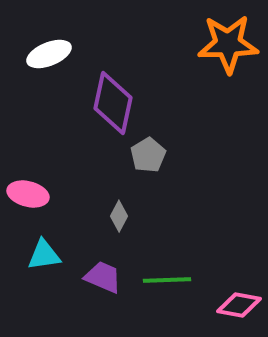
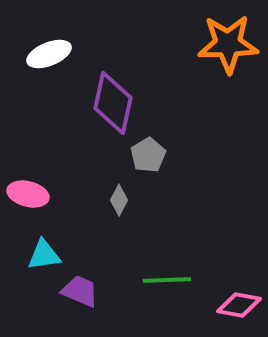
gray diamond: moved 16 px up
purple trapezoid: moved 23 px left, 14 px down
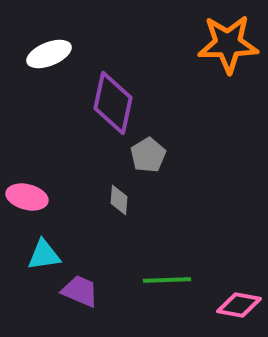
pink ellipse: moved 1 px left, 3 px down
gray diamond: rotated 24 degrees counterclockwise
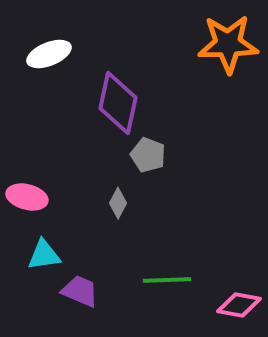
purple diamond: moved 5 px right
gray pentagon: rotated 20 degrees counterclockwise
gray diamond: moved 1 px left, 3 px down; rotated 24 degrees clockwise
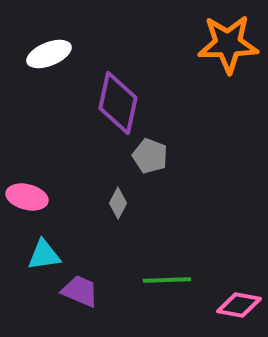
gray pentagon: moved 2 px right, 1 px down
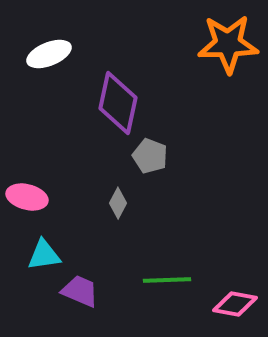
pink diamond: moved 4 px left, 1 px up
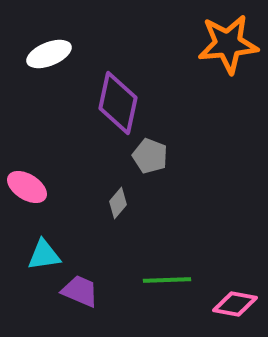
orange star: rotated 4 degrees counterclockwise
pink ellipse: moved 10 px up; rotated 18 degrees clockwise
gray diamond: rotated 12 degrees clockwise
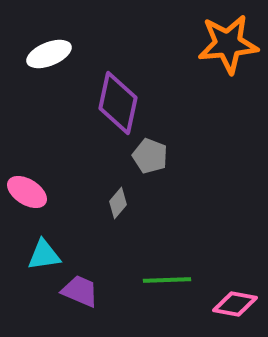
pink ellipse: moved 5 px down
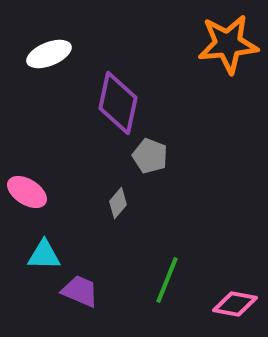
cyan triangle: rotated 9 degrees clockwise
green line: rotated 66 degrees counterclockwise
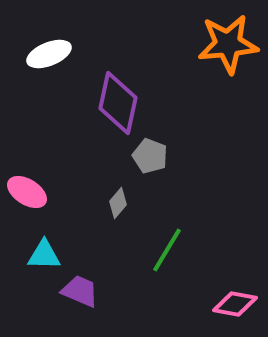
green line: moved 30 px up; rotated 9 degrees clockwise
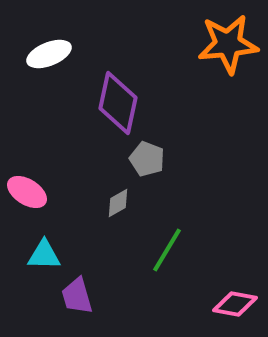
gray pentagon: moved 3 px left, 3 px down
gray diamond: rotated 20 degrees clockwise
purple trapezoid: moved 3 px left, 5 px down; rotated 129 degrees counterclockwise
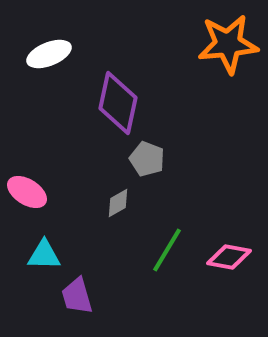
pink diamond: moved 6 px left, 47 px up
